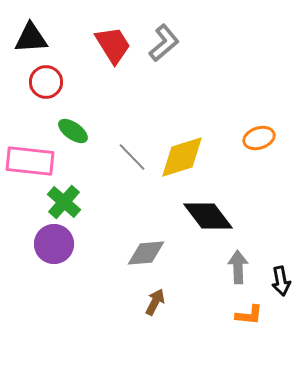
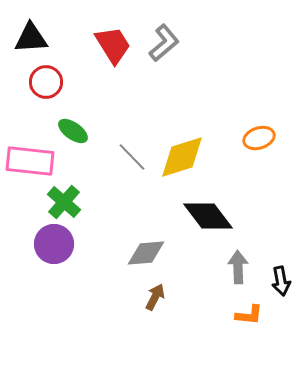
brown arrow: moved 5 px up
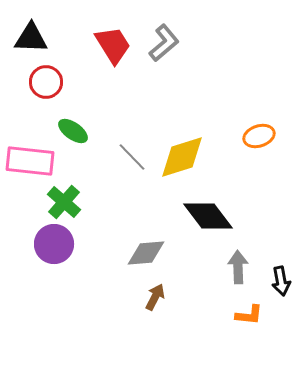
black triangle: rotated 6 degrees clockwise
orange ellipse: moved 2 px up
